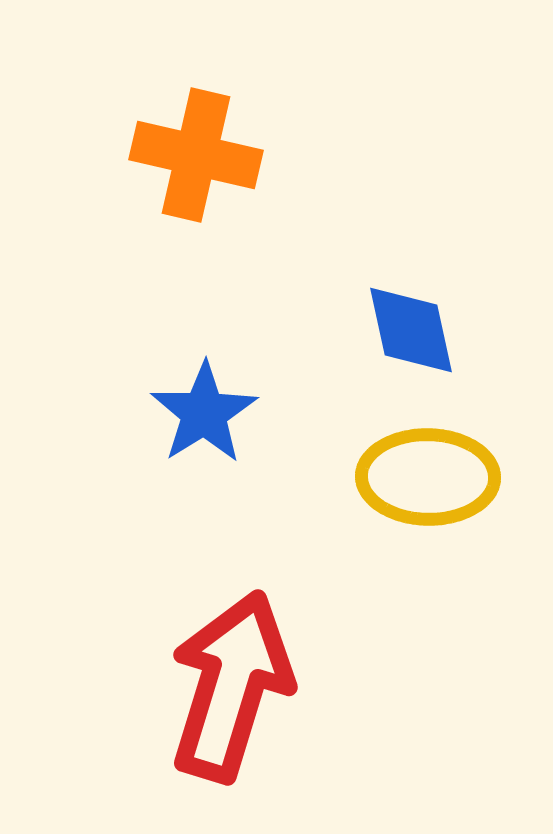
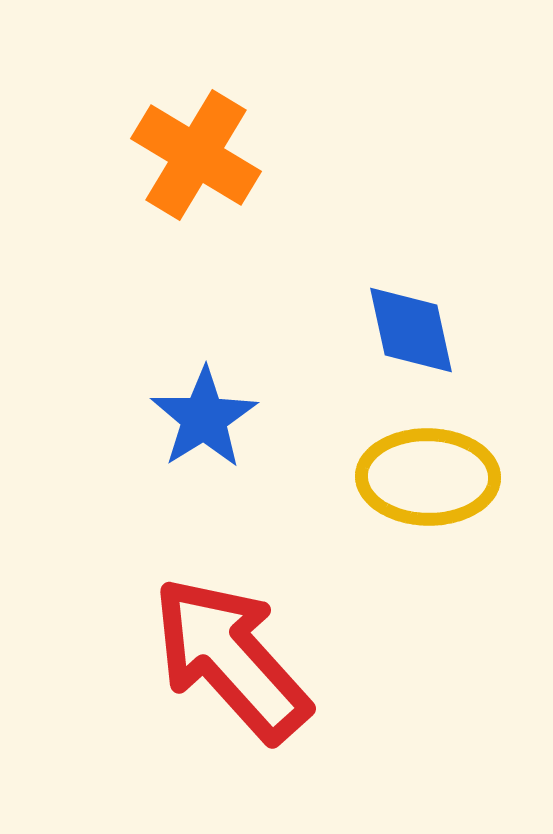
orange cross: rotated 18 degrees clockwise
blue star: moved 5 px down
red arrow: moved 27 px up; rotated 59 degrees counterclockwise
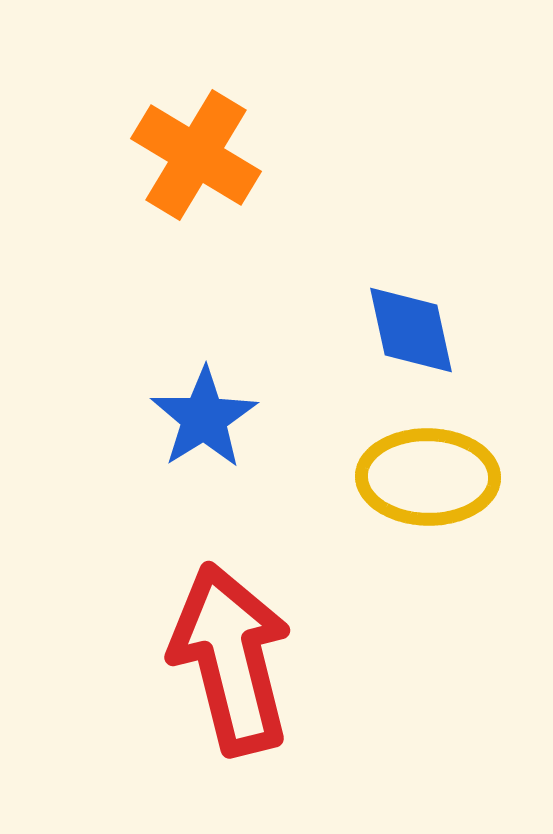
red arrow: rotated 28 degrees clockwise
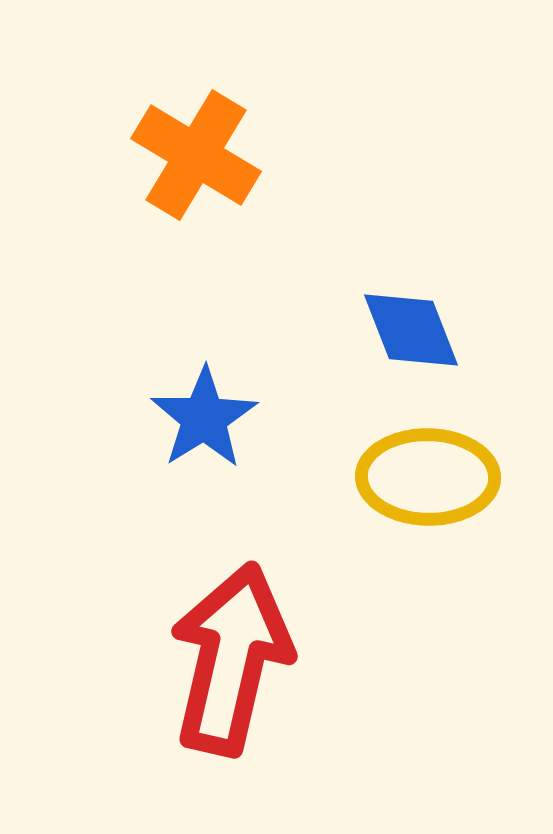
blue diamond: rotated 9 degrees counterclockwise
red arrow: rotated 27 degrees clockwise
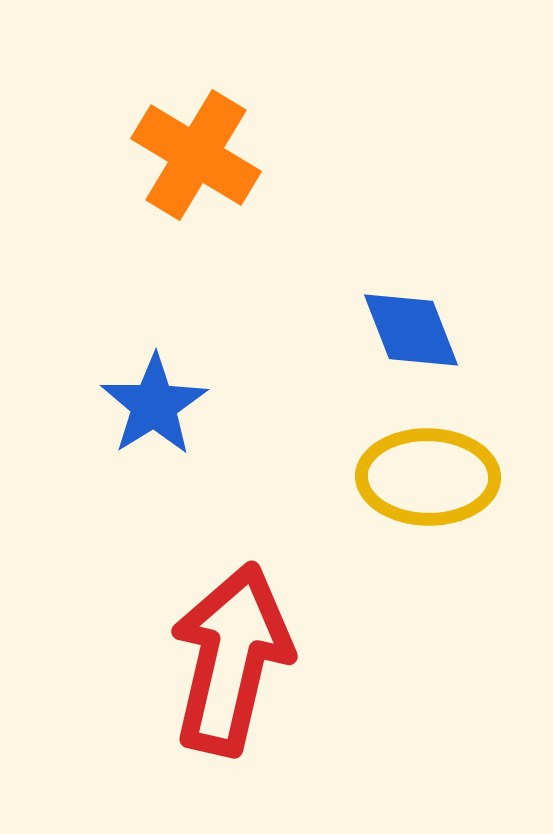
blue star: moved 50 px left, 13 px up
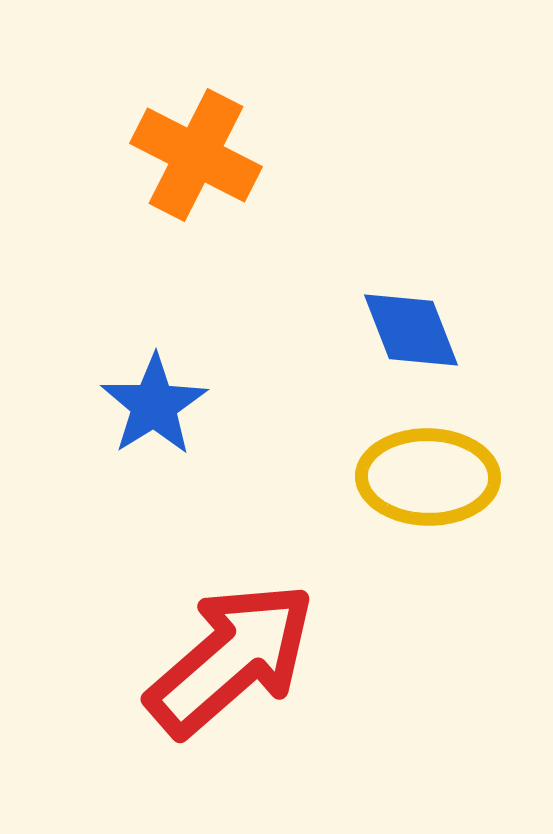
orange cross: rotated 4 degrees counterclockwise
red arrow: rotated 36 degrees clockwise
